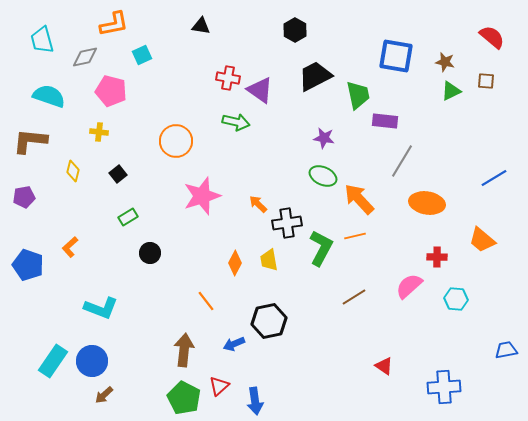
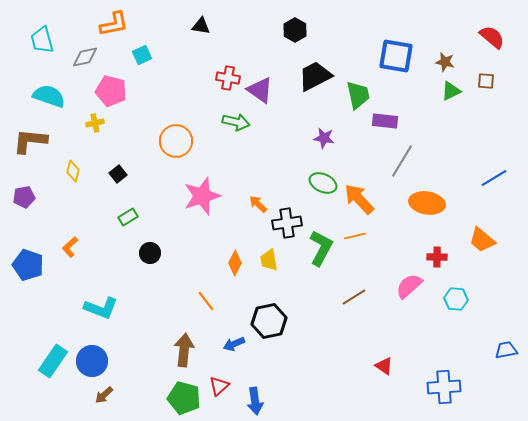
yellow cross at (99, 132): moved 4 px left, 9 px up; rotated 18 degrees counterclockwise
green ellipse at (323, 176): moved 7 px down
green pentagon at (184, 398): rotated 12 degrees counterclockwise
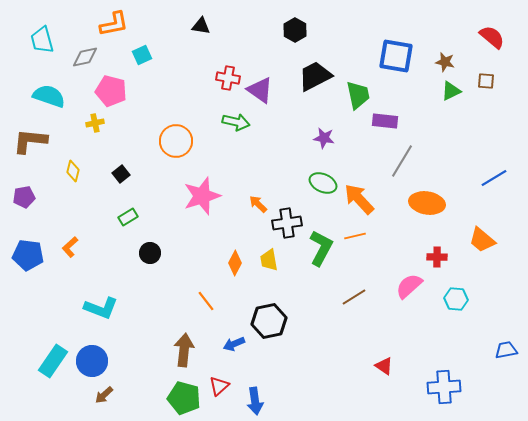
black square at (118, 174): moved 3 px right
blue pentagon at (28, 265): moved 10 px up; rotated 12 degrees counterclockwise
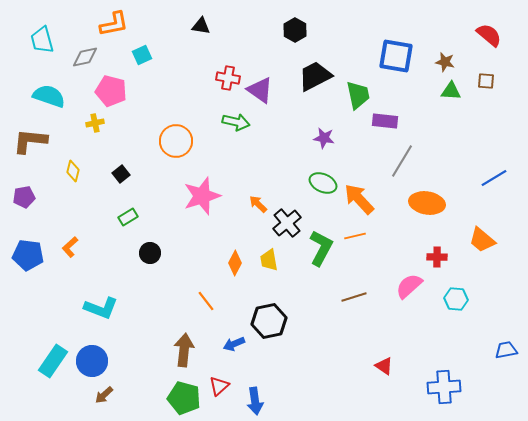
red semicircle at (492, 37): moved 3 px left, 2 px up
green triangle at (451, 91): rotated 30 degrees clockwise
black cross at (287, 223): rotated 32 degrees counterclockwise
brown line at (354, 297): rotated 15 degrees clockwise
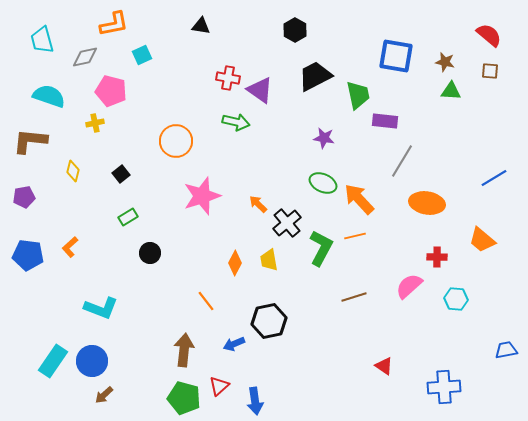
brown square at (486, 81): moved 4 px right, 10 px up
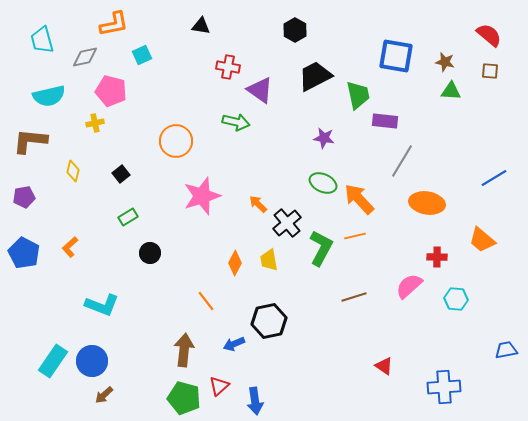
red cross at (228, 78): moved 11 px up
cyan semicircle at (49, 96): rotated 148 degrees clockwise
blue pentagon at (28, 255): moved 4 px left, 2 px up; rotated 20 degrees clockwise
cyan L-shape at (101, 308): moved 1 px right, 3 px up
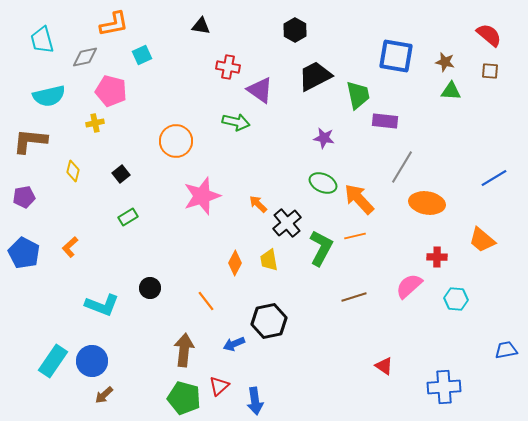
gray line at (402, 161): moved 6 px down
black circle at (150, 253): moved 35 px down
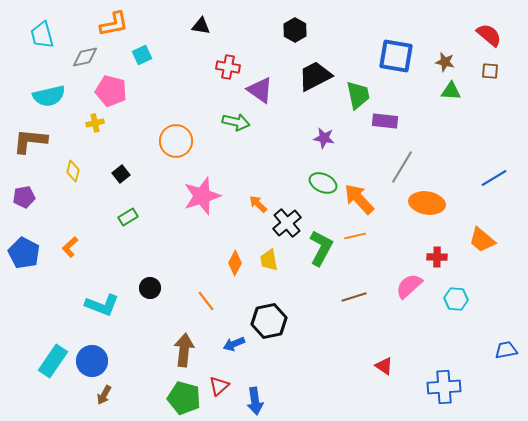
cyan trapezoid at (42, 40): moved 5 px up
brown arrow at (104, 395): rotated 18 degrees counterclockwise
